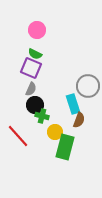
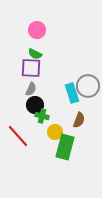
purple square: rotated 20 degrees counterclockwise
cyan rectangle: moved 1 px left, 11 px up
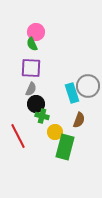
pink circle: moved 1 px left, 2 px down
green semicircle: moved 3 px left, 10 px up; rotated 40 degrees clockwise
black circle: moved 1 px right, 1 px up
red line: rotated 15 degrees clockwise
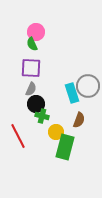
yellow circle: moved 1 px right
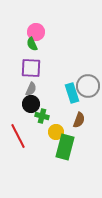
black circle: moved 5 px left
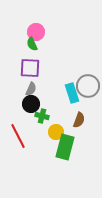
purple square: moved 1 px left
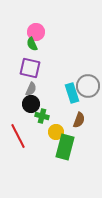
purple square: rotated 10 degrees clockwise
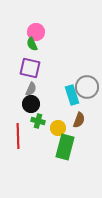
gray circle: moved 1 px left, 1 px down
cyan rectangle: moved 2 px down
green cross: moved 4 px left, 5 px down
yellow circle: moved 2 px right, 4 px up
red line: rotated 25 degrees clockwise
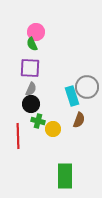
purple square: rotated 10 degrees counterclockwise
cyan rectangle: moved 1 px down
yellow circle: moved 5 px left, 1 px down
green rectangle: moved 29 px down; rotated 15 degrees counterclockwise
